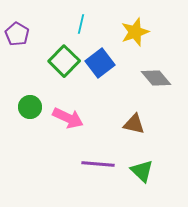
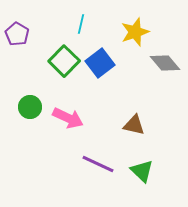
gray diamond: moved 9 px right, 15 px up
brown triangle: moved 1 px down
purple line: rotated 20 degrees clockwise
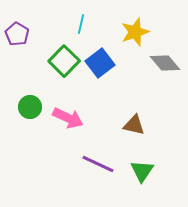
green triangle: rotated 20 degrees clockwise
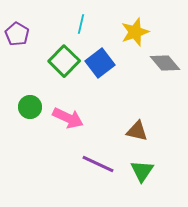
brown triangle: moved 3 px right, 6 px down
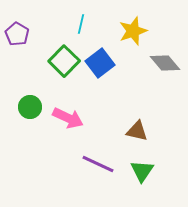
yellow star: moved 2 px left, 1 px up
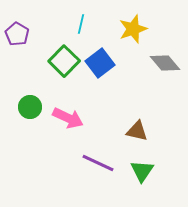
yellow star: moved 2 px up
purple line: moved 1 px up
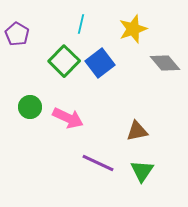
brown triangle: rotated 25 degrees counterclockwise
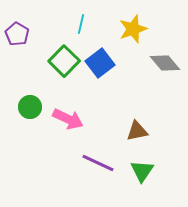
pink arrow: moved 1 px down
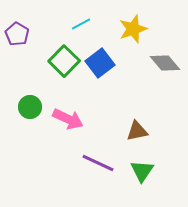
cyan line: rotated 48 degrees clockwise
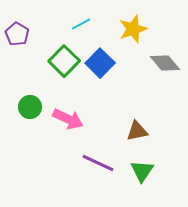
blue square: rotated 8 degrees counterclockwise
